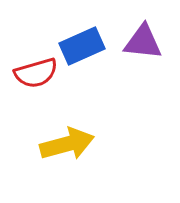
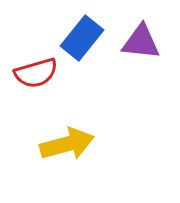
purple triangle: moved 2 px left
blue rectangle: moved 8 px up; rotated 27 degrees counterclockwise
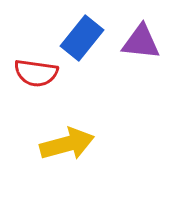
red semicircle: rotated 24 degrees clockwise
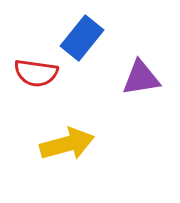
purple triangle: moved 36 px down; rotated 15 degrees counterclockwise
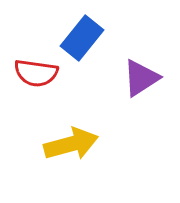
purple triangle: rotated 24 degrees counterclockwise
yellow arrow: moved 4 px right
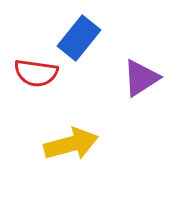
blue rectangle: moved 3 px left
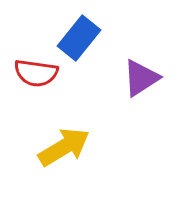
yellow arrow: moved 7 px left, 3 px down; rotated 16 degrees counterclockwise
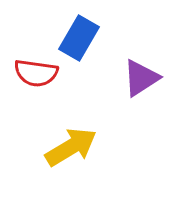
blue rectangle: rotated 9 degrees counterclockwise
yellow arrow: moved 7 px right
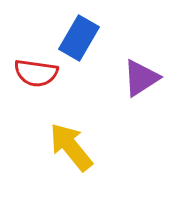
yellow arrow: rotated 98 degrees counterclockwise
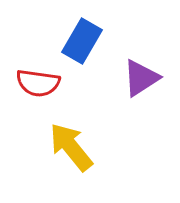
blue rectangle: moved 3 px right, 3 px down
red semicircle: moved 2 px right, 10 px down
